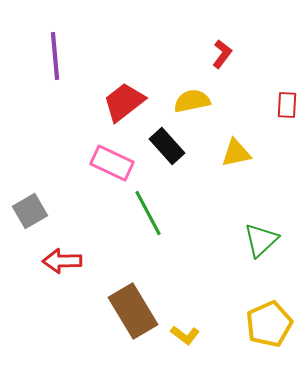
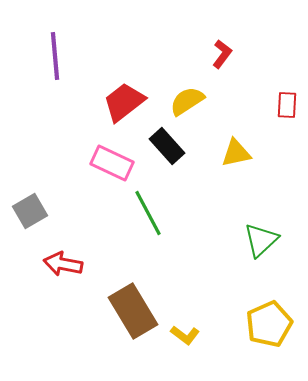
yellow semicircle: moved 5 px left; rotated 21 degrees counterclockwise
red arrow: moved 1 px right, 3 px down; rotated 12 degrees clockwise
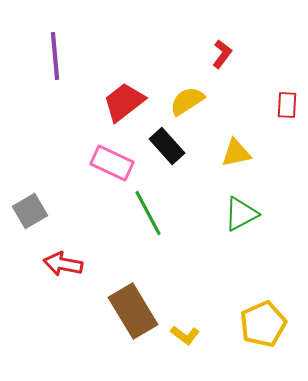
green triangle: moved 20 px left, 26 px up; rotated 15 degrees clockwise
yellow pentagon: moved 6 px left
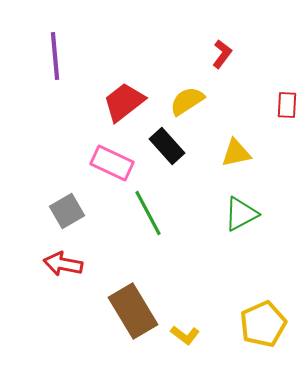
gray square: moved 37 px right
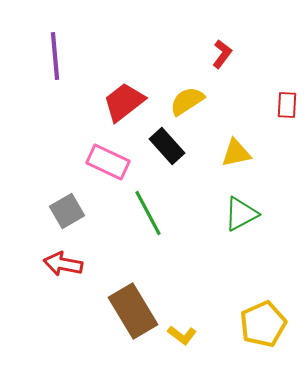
pink rectangle: moved 4 px left, 1 px up
yellow L-shape: moved 3 px left
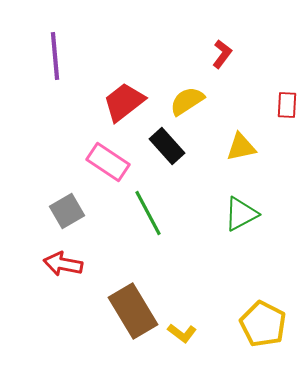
yellow triangle: moved 5 px right, 6 px up
pink rectangle: rotated 9 degrees clockwise
yellow pentagon: rotated 21 degrees counterclockwise
yellow L-shape: moved 2 px up
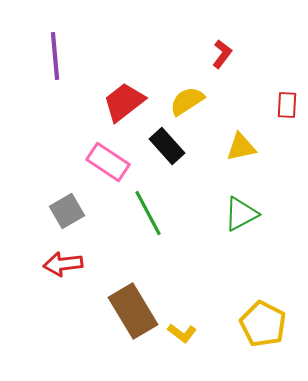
red arrow: rotated 18 degrees counterclockwise
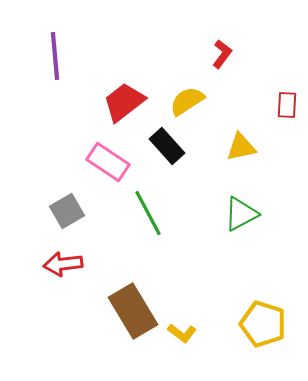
yellow pentagon: rotated 9 degrees counterclockwise
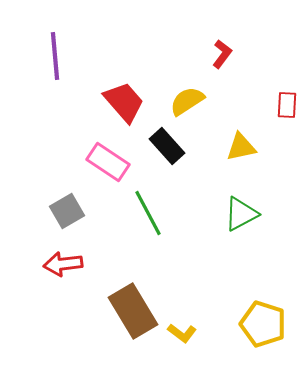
red trapezoid: rotated 87 degrees clockwise
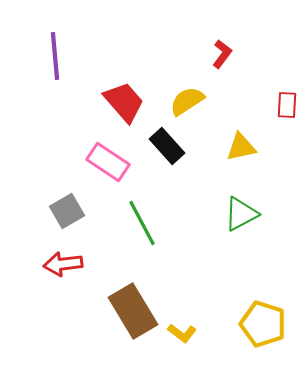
green line: moved 6 px left, 10 px down
